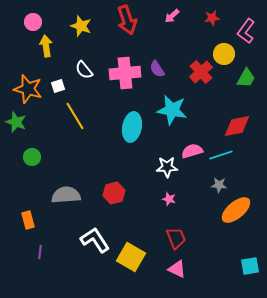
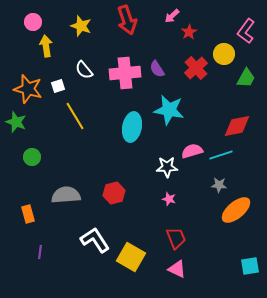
red star: moved 23 px left, 14 px down; rotated 21 degrees counterclockwise
red cross: moved 5 px left, 4 px up
cyan star: moved 3 px left
orange rectangle: moved 6 px up
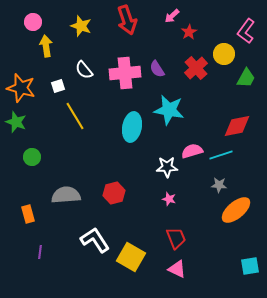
orange star: moved 7 px left, 1 px up
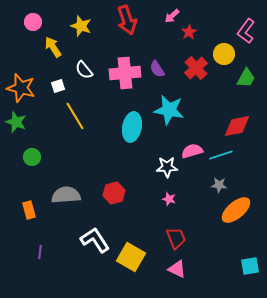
yellow arrow: moved 7 px right, 1 px down; rotated 25 degrees counterclockwise
orange rectangle: moved 1 px right, 4 px up
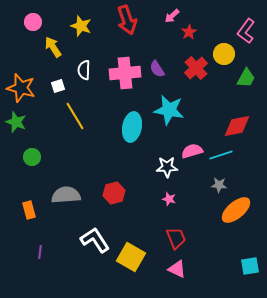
white semicircle: rotated 42 degrees clockwise
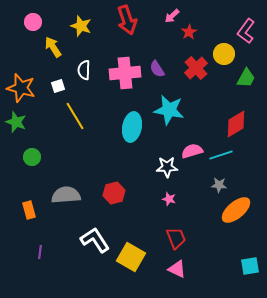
red diamond: moved 1 px left, 2 px up; rotated 20 degrees counterclockwise
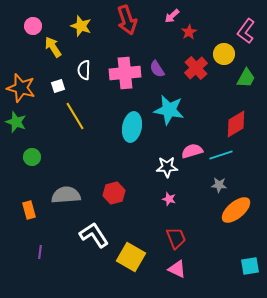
pink circle: moved 4 px down
white L-shape: moved 1 px left, 5 px up
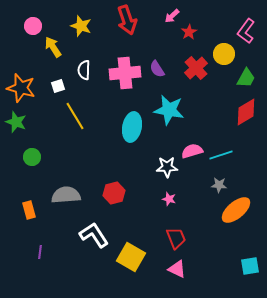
red diamond: moved 10 px right, 12 px up
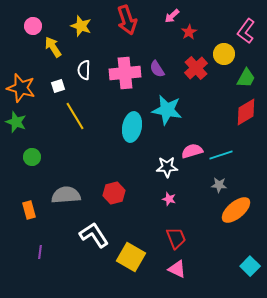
cyan star: moved 2 px left
cyan square: rotated 36 degrees counterclockwise
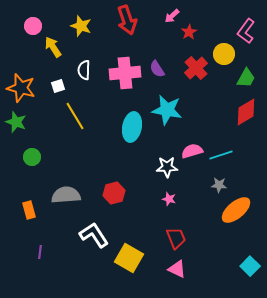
yellow square: moved 2 px left, 1 px down
